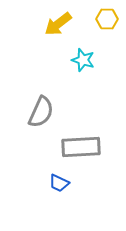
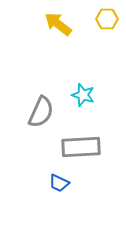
yellow arrow: rotated 76 degrees clockwise
cyan star: moved 35 px down
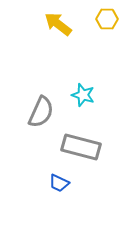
gray rectangle: rotated 18 degrees clockwise
